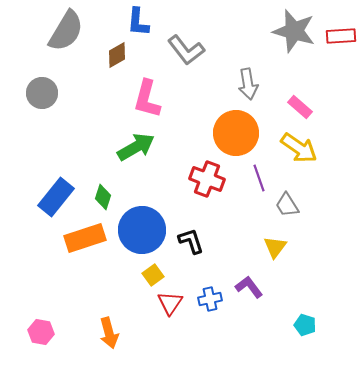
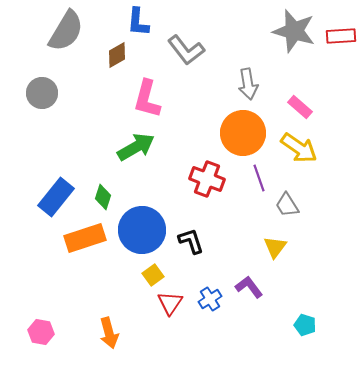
orange circle: moved 7 px right
blue cross: rotated 20 degrees counterclockwise
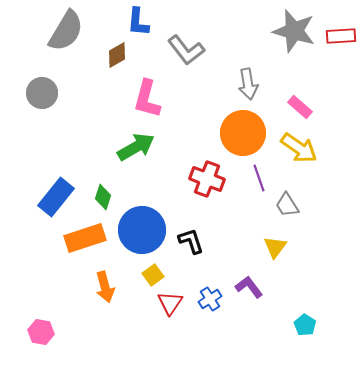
cyan pentagon: rotated 15 degrees clockwise
orange arrow: moved 4 px left, 46 px up
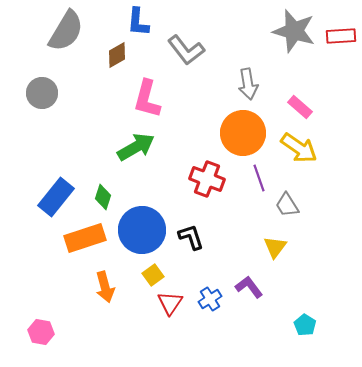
black L-shape: moved 4 px up
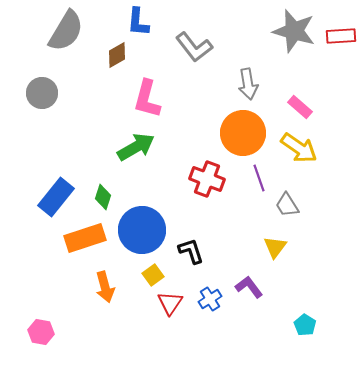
gray L-shape: moved 8 px right, 3 px up
black L-shape: moved 14 px down
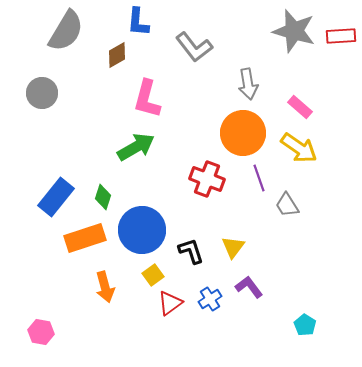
yellow triangle: moved 42 px left
red triangle: rotated 20 degrees clockwise
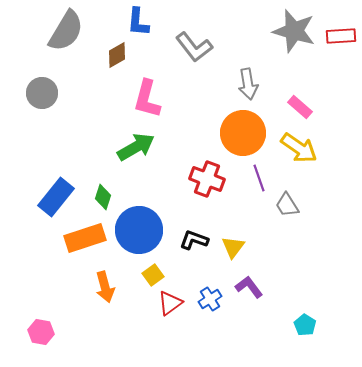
blue circle: moved 3 px left
black L-shape: moved 3 px right, 11 px up; rotated 52 degrees counterclockwise
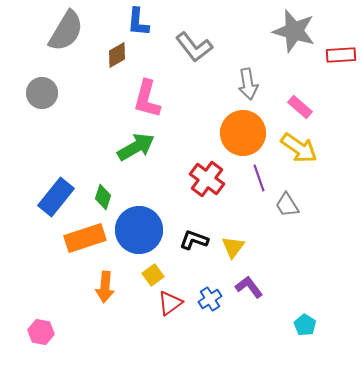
red rectangle: moved 19 px down
red cross: rotated 16 degrees clockwise
orange arrow: rotated 20 degrees clockwise
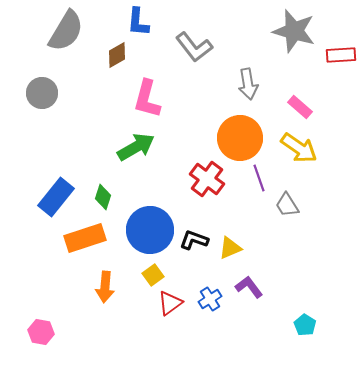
orange circle: moved 3 px left, 5 px down
blue circle: moved 11 px right
yellow triangle: moved 3 px left, 1 px down; rotated 30 degrees clockwise
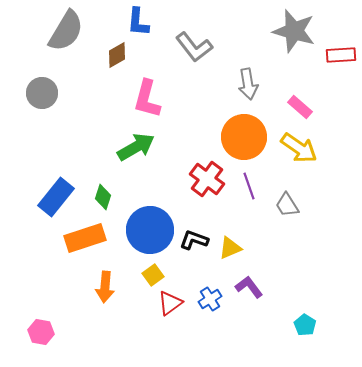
orange circle: moved 4 px right, 1 px up
purple line: moved 10 px left, 8 px down
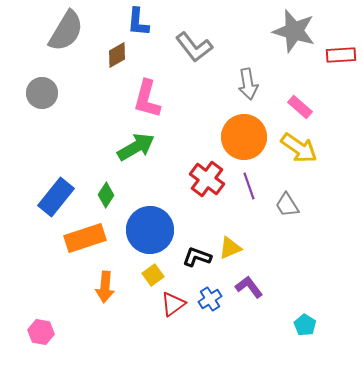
green diamond: moved 3 px right, 2 px up; rotated 15 degrees clockwise
black L-shape: moved 3 px right, 17 px down
red triangle: moved 3 px right, 1 px down
